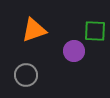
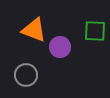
orange triangle: rotated 40 degrees clockwise
purple circle: moved 14 px left, 4 px up
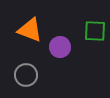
orange triangle: moved 4 px left
